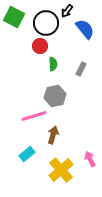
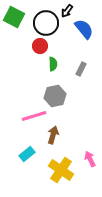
blue semicircle: moved 1 px left
yellow cross: rotated 15 degrees counterclockwise
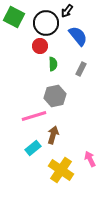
blue semicircle: moved 6 px left, 7 px down
cyan rectangle: moved 6 px right, 6 px up
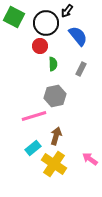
brown arrow: moved 3 px right, 1 px down
pink arrow: rotated 28 degrees counterclockwise
yellow cross: moved 7 px left, 6 px up
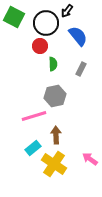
brown arrow: moved 1 px up; rotated 18 degrees counterclockwise
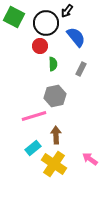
blue semicircle: moved 2 px left, 1 px down
